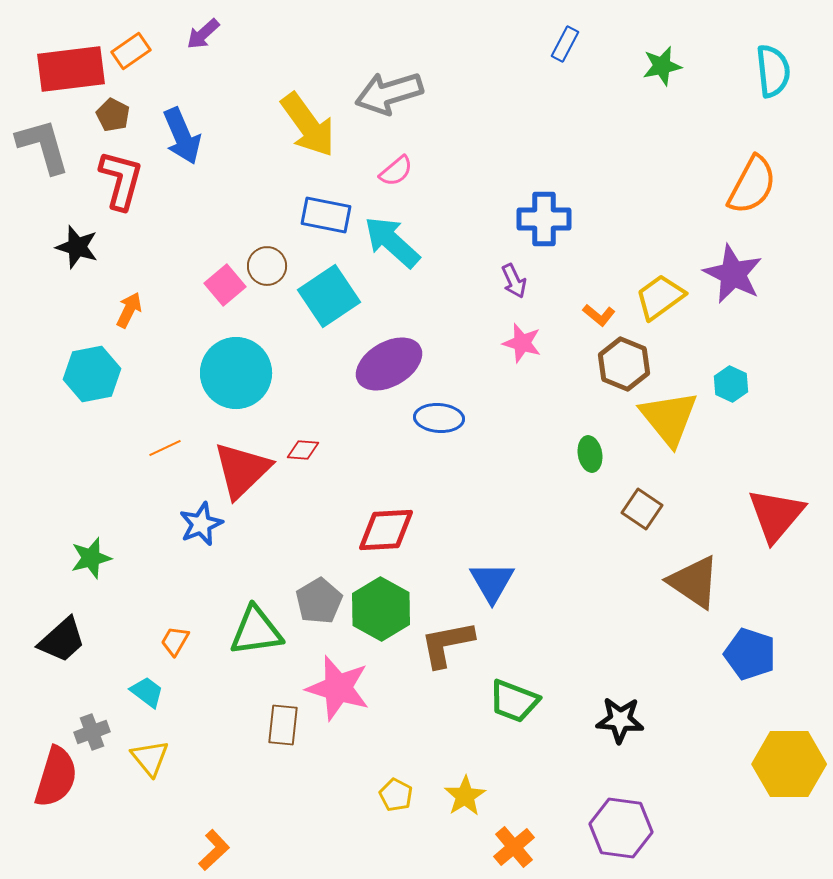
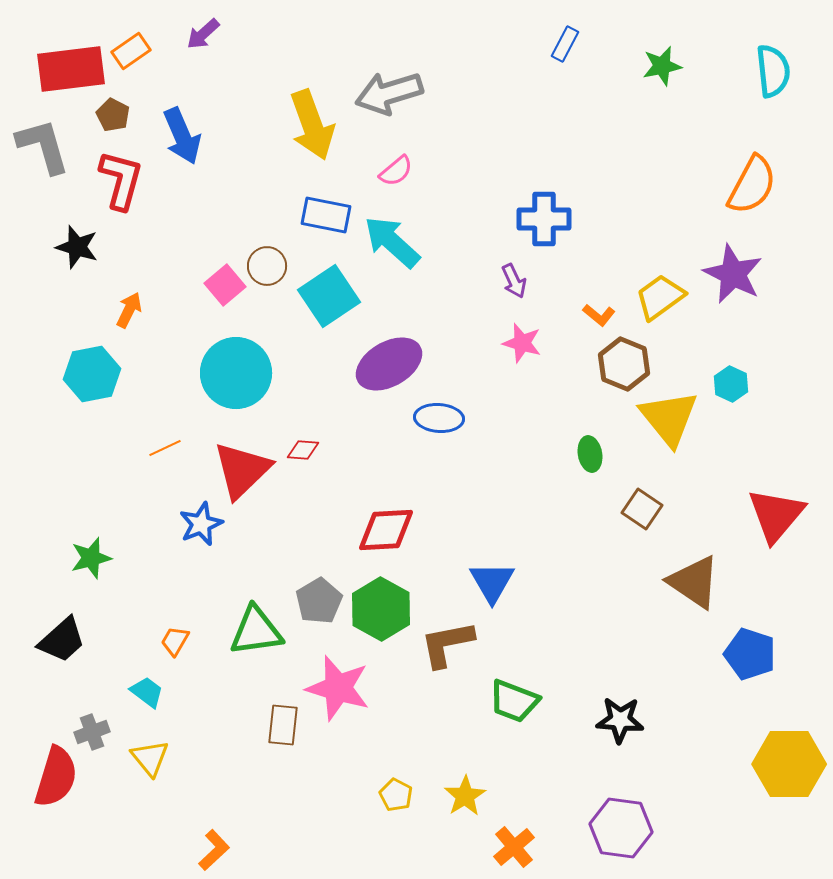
yellow arrow at (308, 125): moved 4 px right; rotated 16 degrees clockwise
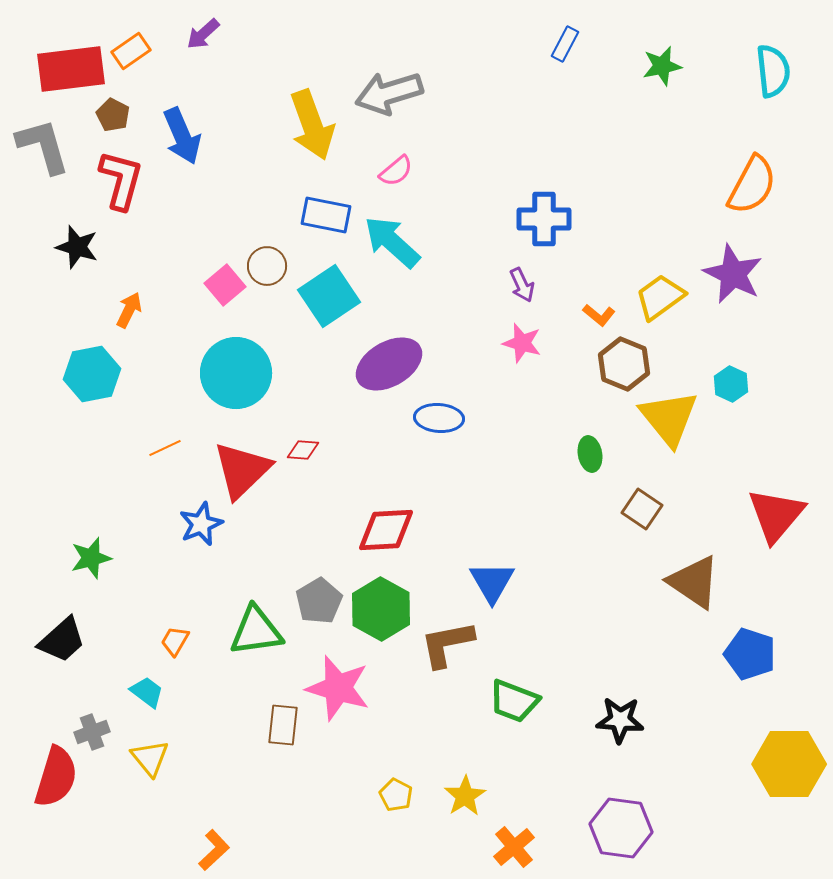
purple arrow at (514, 281): moved 8 px right, 4 px down
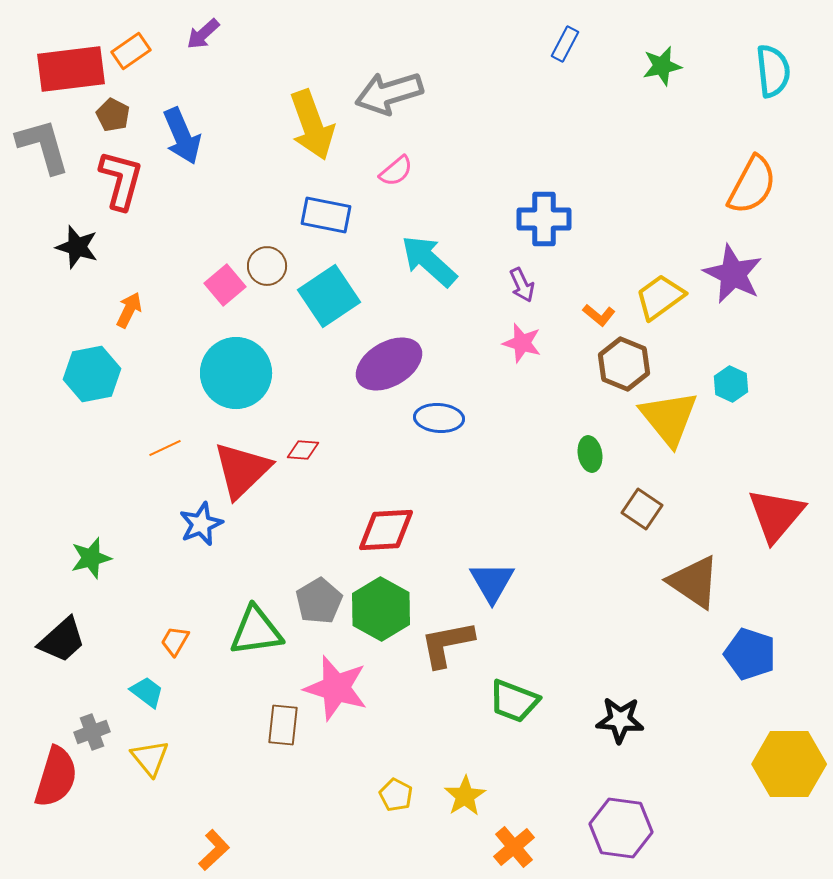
cyan arrow at (392, 242): moved 37 px right, 19 px down
pink star at (338, 688): moved 2 px left
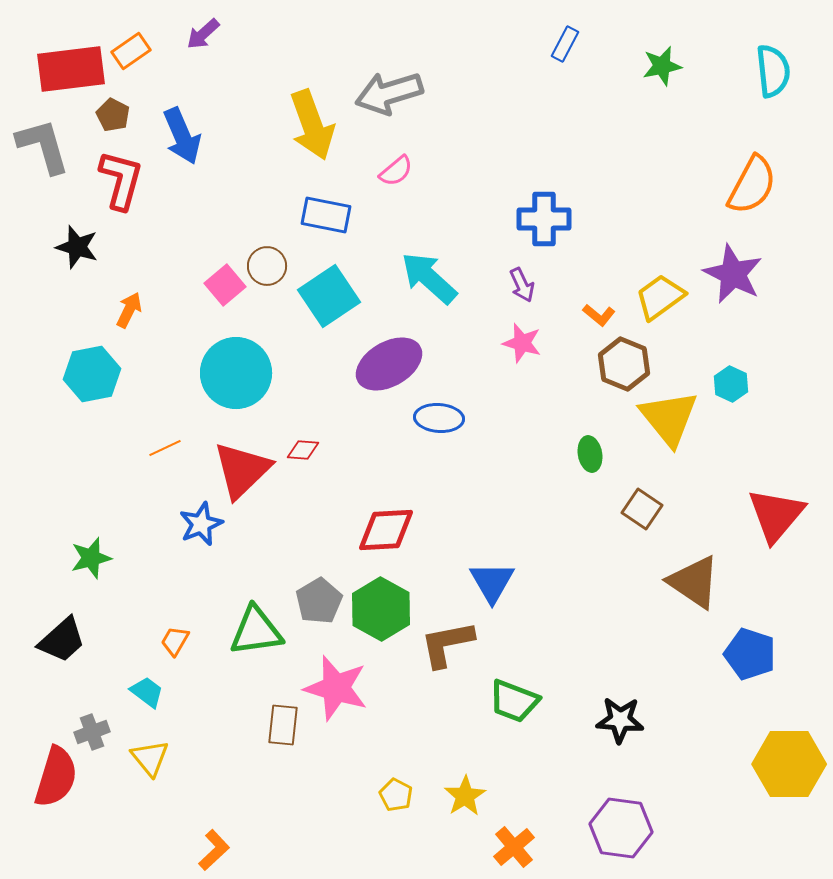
cyan arrow at (429, 261): moved 17 px down
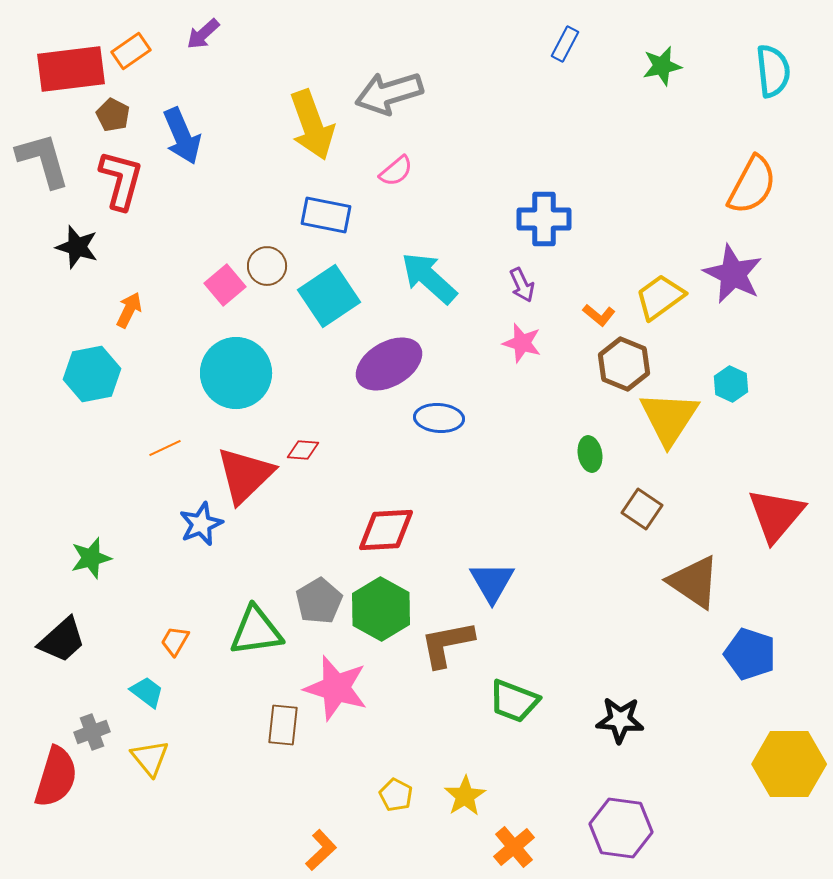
gray L-shape at (43, 146): moved 14 px down
yellow triangle at (669, 418): rotated 12 degrees clockwise
red triangle at (242, 470): moved 3 px right, 5 px down
orange L-shape at (214, 850): moved 107 px right
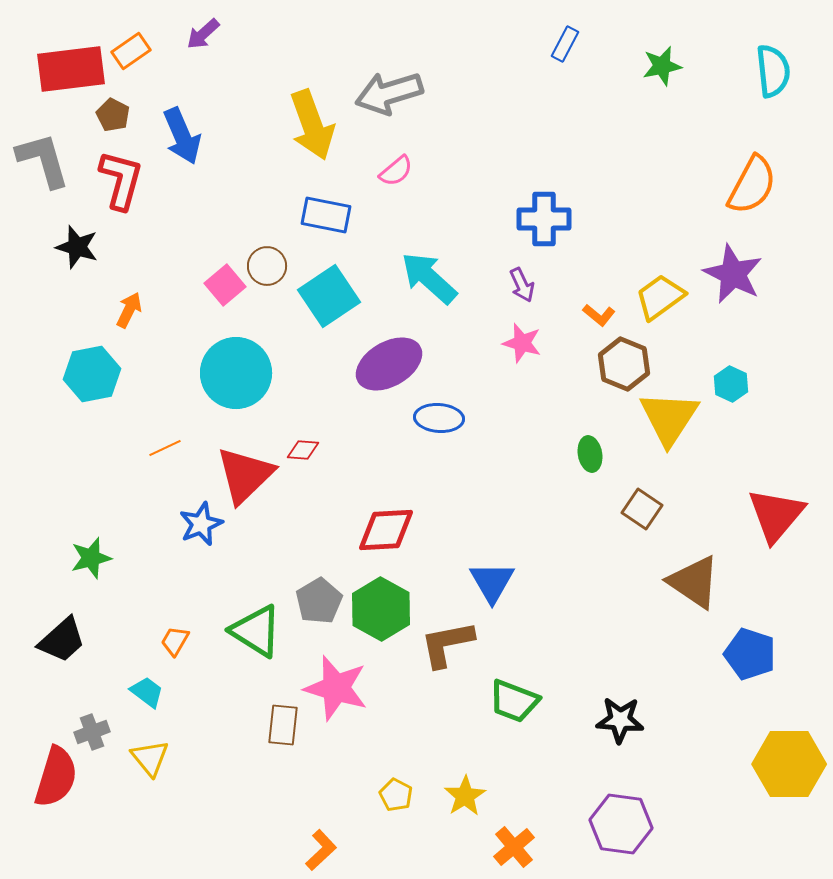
green triangle at (256, 631): rotated 40 degrees clockwise
purple hexagon at (621, 828): moved 4 px up
